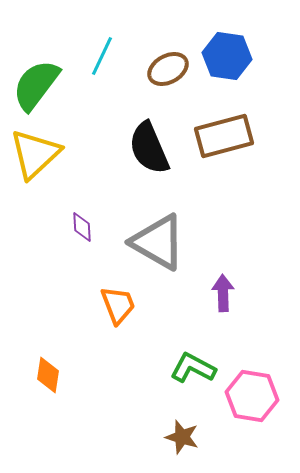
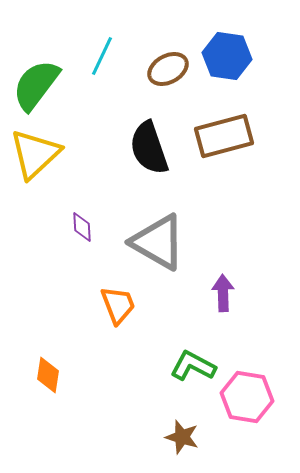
black semicircle: rotated 4 degrees clockwise
green L-shape: moved 2 px up
pink hexagon: moved 5 px left, 1 px down
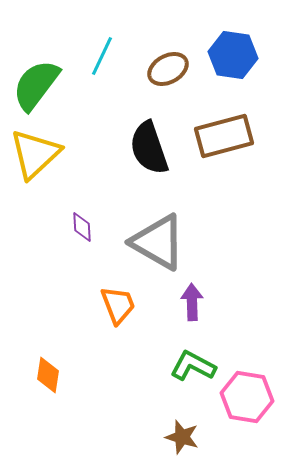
blue hexagon: moved 6 px right, 1 px up
purple arrow: moved 31 px left, 9 px down
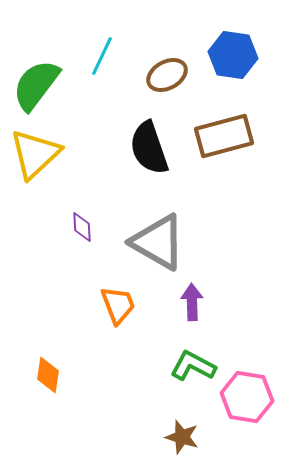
brown ellipse: moved 1 px left, 6 px down
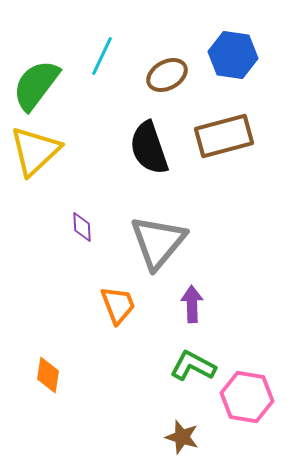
yellow triangle: moved 3 px up
gray triangle: rotated 40 degrees clockwise
purple arrow: moved 2 px down
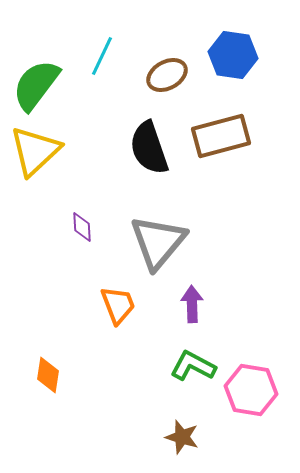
brown rectangle: moved 3 px left
pink hexagon: moved 4 px right, 7 px up
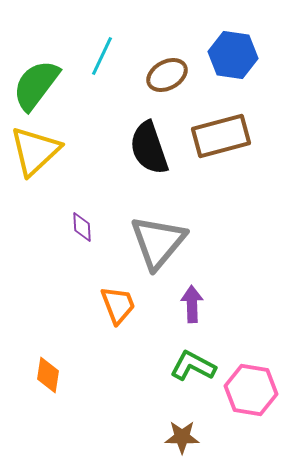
brown star: rotated 16 degrees counterclockwise
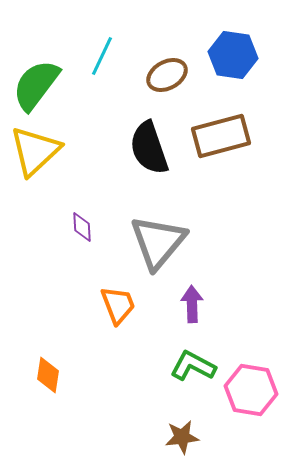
brown star: rotated 8 degrees counterclockwise
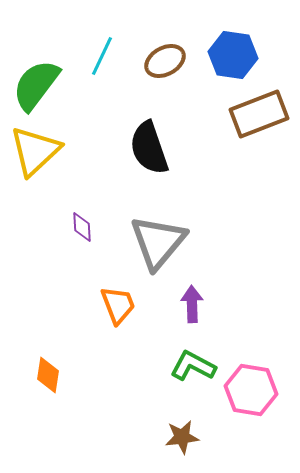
brown ellipse: moved 2 px left, 14 px up
brown rectangle: moved 38 px right, 22 px up; rotated 6 degrees counterclockwise
